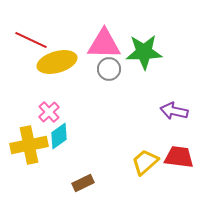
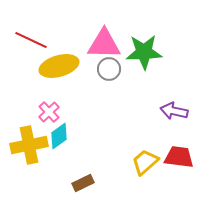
yellow ellipse: moved 2 px right, 4 px down
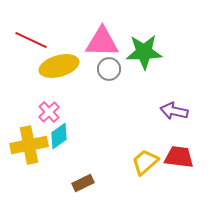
pink triangle: moved 2 px left, 2 px up
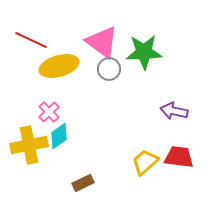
pink triangle: rotated 36 degrees clockwise
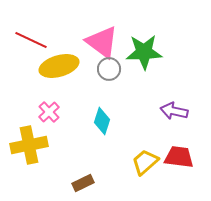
cyan diamond: moved 43 px right, 15 px up; rotated 36 degrees counterclockwise
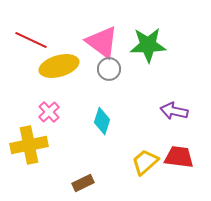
green star: moved 4 px right, 7 px up
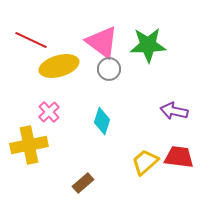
brown rectangle: rotated 15 degrees counterclockwise
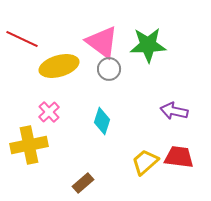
red line: moved 9 px left, 1 px up
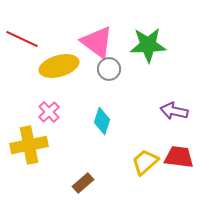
pink triangle: moved 5 px left
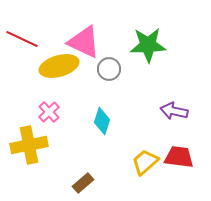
pink triangle: moved 13 px left; rotated 12 degrees counterclockwise
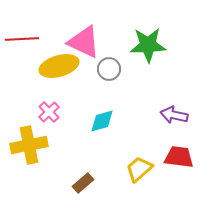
red line: rotated 28 degrees counterclockwise
purple arrow: moved 4 px down
cyan diamond: rotated 56 degrees clockwise
yellow trapezoid: moved 6 px left, 7 px down
